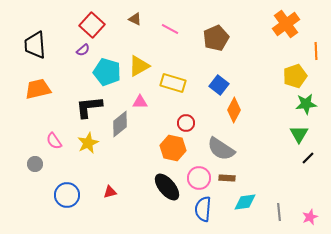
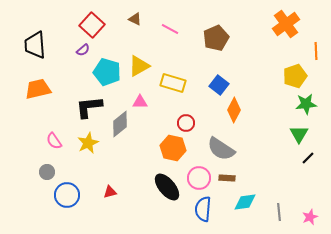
gray circle: moved 12 px right, 8 px down
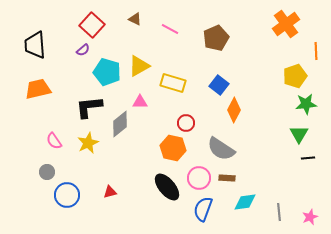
black line: rotated 40 degrees clockwise
blue semicircle: rotated 15 degrees clockwise
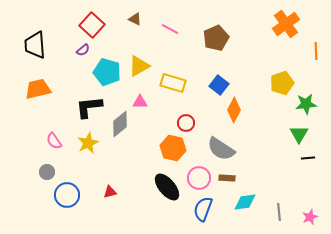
yellow pentagon: moved 13 px left, 7 px down
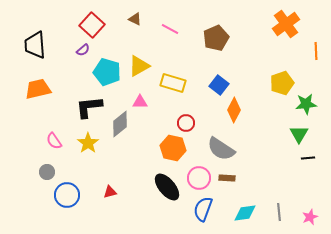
yellow star: rotated 10 degrees counterclockwise
cyan diamond: moved 11 px down
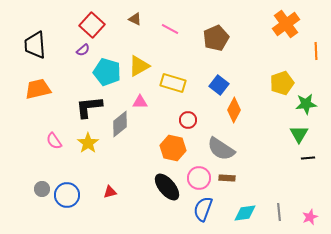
red circle: moved 2 px right, 3 px up
gray circle: moved 5 px left, 17 px down
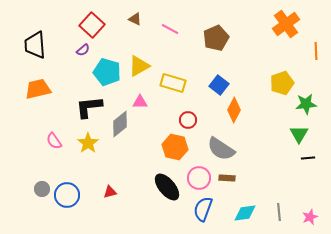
orange hexagon: moved 2 px right, 1 px up
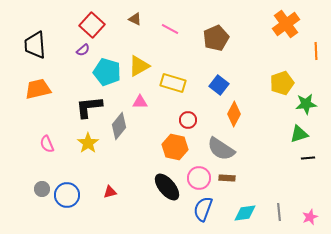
orange diamond: moved 4 px down
gray diamond: moved 1 px left, 2 px down; rotated 12 degrees counterclockwise
green triangle: rotated 42 degrees clockwise
pink semicircle: moved 7 px left, 3 px down; rotated 12 degrees clockwise
